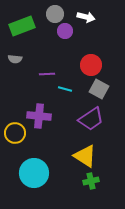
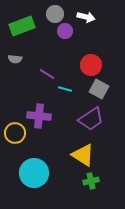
purple line: rotated 35 degrees clockwise
yellow triangle: moved 2 px left, 1 px up
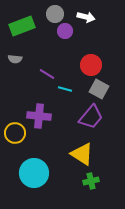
purple trapezoid: moved 2 px up; rotated 16 degrees counterclockwise
yellow triangle: moved 1 px left, 1 px up
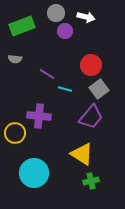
gray circle: moved 1 px right, 1 px up
gray square: rotated 24 degrees clockwise
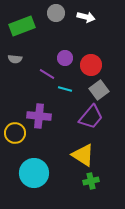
purple circle: moved 27 px down
gray square: moved 1 px down
yellow triangle: moved 1 px right, 1 px down
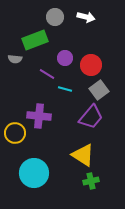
gray circle: moved 1 px left, 4 px down
green rectangle: moved 13 px right, 14 px down
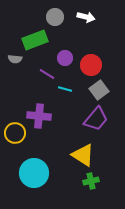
purple trapezoid: moved 5 px right, 2 px down
